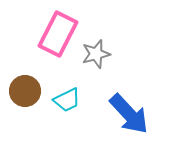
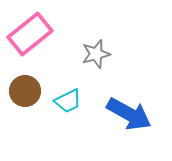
pink rectangle: moved 28 px left; rotated 24 degrees clockwise
cyan trapezoid: moved 1 px right, 1 px down
blue arrow: rotated 18 degrees counterclockwise
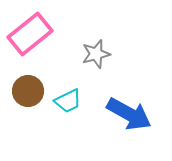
brown circle: moved 3 px right
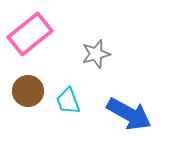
cyan trapezoid: rotated 96 degrees clockwise
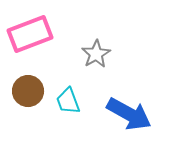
pink rectangle: rotated 18 degrees clockwise
gray star: rotated 16 degrees counterclockwise
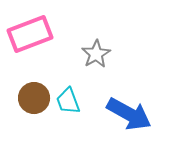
brown circle: moved 6 px right, 7 px down
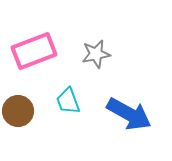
pink rectangle: moved 4 px right, 17 px down
gray star: rotated 20 degrees clockwise
brown circle: moved 16 px left, 13 px down
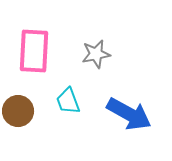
pink rectangle: rotated 66 degrees counterclockwise
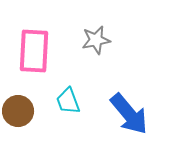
gray star: moved 14 px up
blue arrow: rotated 21 degrees clockwise
